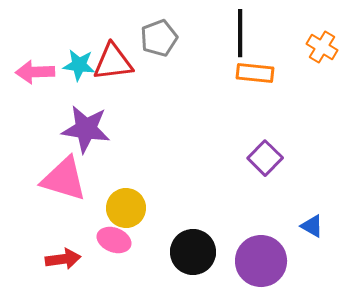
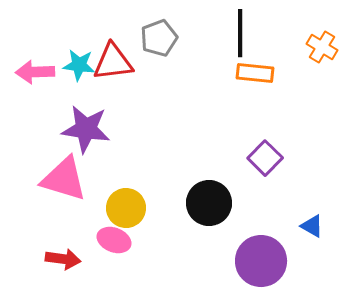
black circle: moved 16 px right, 49 px up
red arrow: rotated 16 degrees clockwise
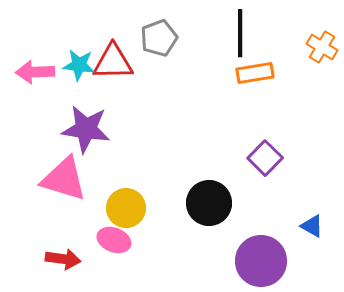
red triangle: rotated 6 degrees clockwise
orange rectangle: rotated 15 degrees counterclockwise
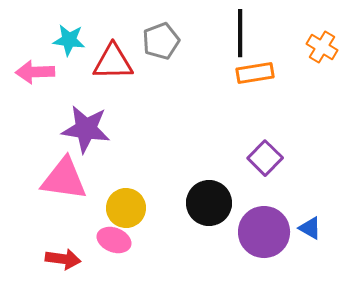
gray pentagon: moved 2 px right, 3 px down
cyan star: moved 10 px left, 25 px up
pink triangle: rotated 9 degrees counterclockwise
blue triangle: moved 2 px left, 2 px down
purple circle: moved 3 px right, 29 px up
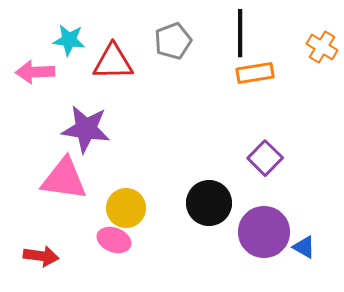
gray pentagon: moved 12 px right
blue triangle: moved 6 px left, 19 px down
red arrow: moved 22 px left, 3 px up
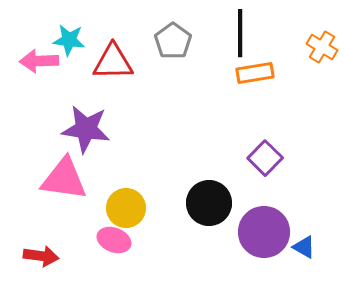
gray pentagon: rotated 15 degrees counterclockwise
pink arrow: moved 4 px right, 11 px up
